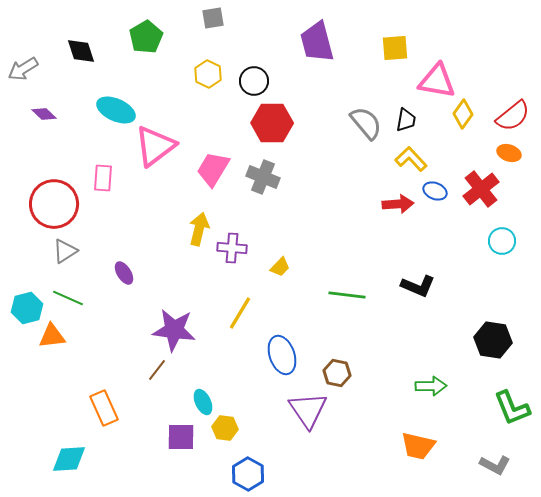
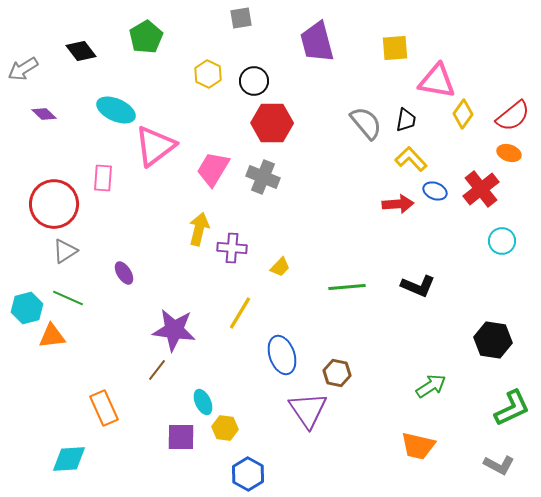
gray square at (213, 18): moved 28 px right
black diamond at (81, 51): rotated 20 degrees counterclockwise
green line at (347, 295): moved 8 px up; rotated 12 degrees counterclockwise
green arrow at (431, 386): rotated 32 degrees counterclockwise
green L-shape at (512, 408): rotated 93 degrees counterclockwise
gray L-shape at (495, 465): moved 4 px right
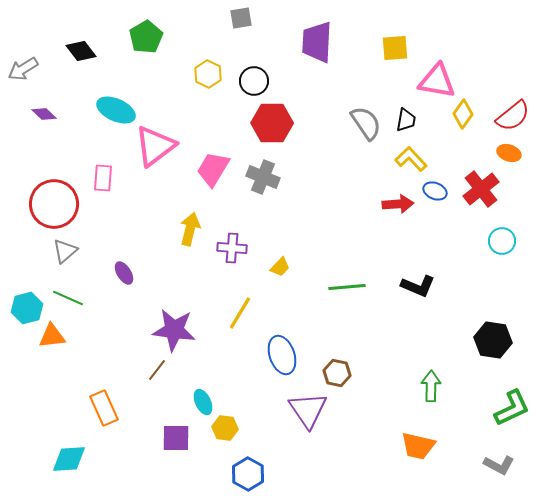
purple trapezoid at (317, 42): rotated 18 degrees clockwise
gray semicircle at (366, 123): rotated 6 degrees clockwise
yellow arrow at (199, 229): moved 9 px left
gray triangle at (65, 251): rotated 8 degrees counterclockwise
green arrow at (431, 386): rotated 56 degrees counterclockwise
purple square at (181, 437): moved 5 px left, 1 px down
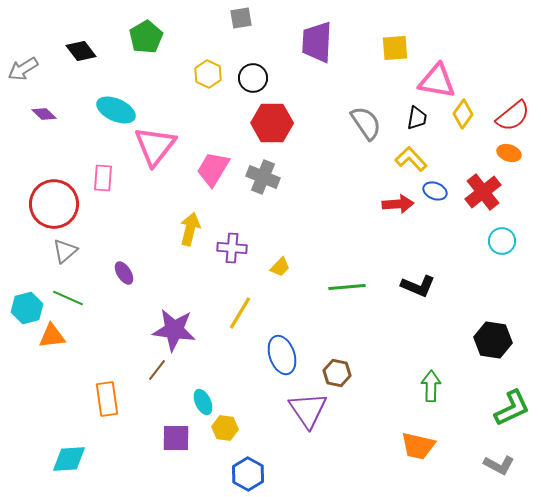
black circle at (254, 81): moved 1 px left, 3 px up
black trapezoid at (406, 120): moved 11 px right, 2 px up
pink triangle at (155, 146): rotated 15 degrees counterclockwise
red cross at (481, 189): moved 2 px right, 3 px down
orange rectangle at (104, 408): moved 3 px right, 9 px up; rotated 16 degrees clockwise
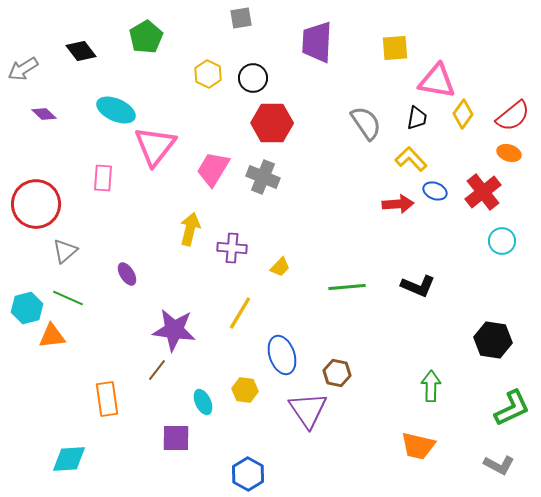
red circle at (54, 204): moved 18 px left
purple ellipse at (124, 273): moved 3 px right, 1 px down
yellow hexagon at (225, 428): moved 20 px right, 38 px up
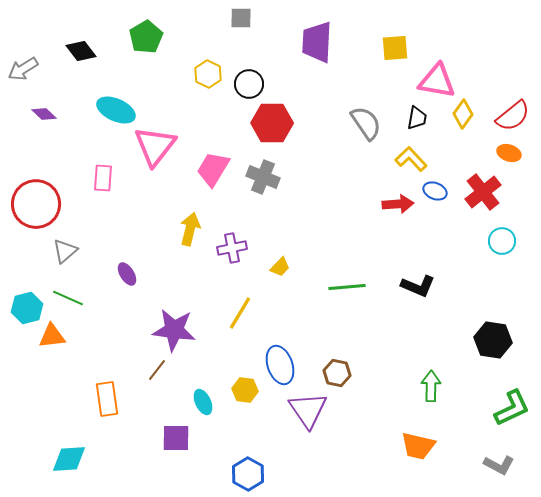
gray square at (241, 18): rotated 10 degrees clockwise
black circle at (253, 78): moved 4 px left, 6 px down
purple cross at (232, 248): rotated 16 degrees counterclockwise
blue ellipse at (282, 355): moved 2 px left, 10 px down
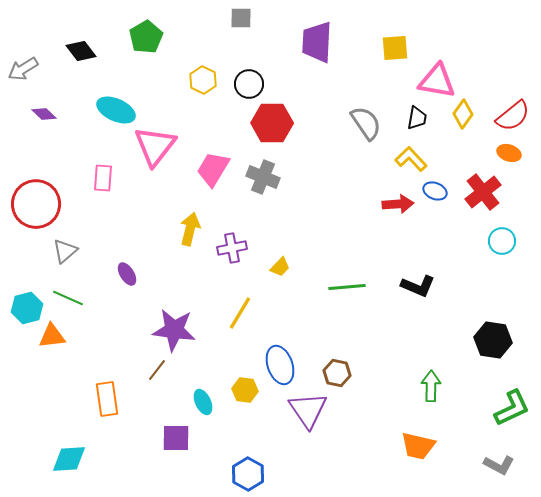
yellow hexagon at (208, 74): moved 5 px left, 6 px down
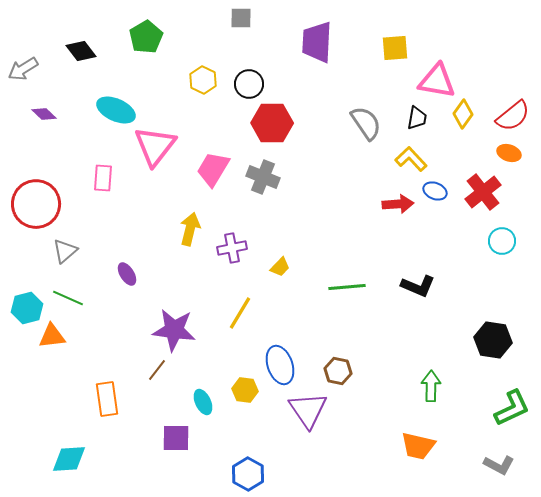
brown hexagon at (337, 373): moved 1 px right, 2 px up
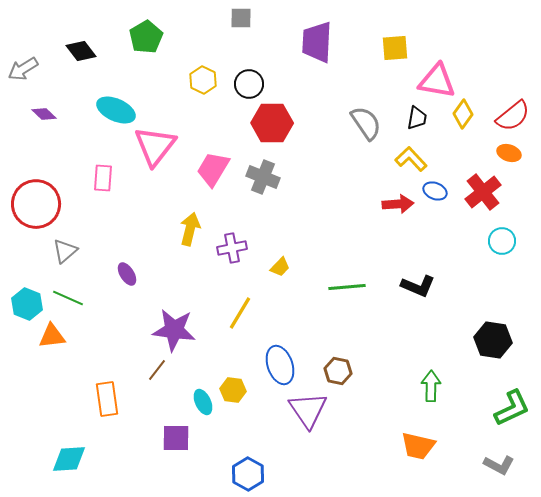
cyan hexagon at (27, 308): moved 4 px up; rotated 24 degrees counterclockwise
yellow hexagon at (245, 390): moved 12 px left
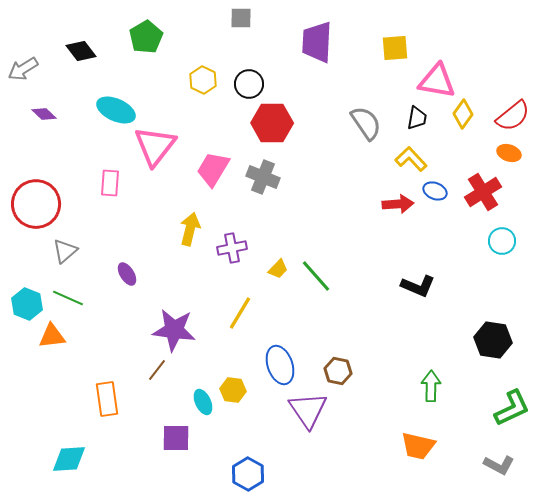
pink rectangle at (103, 178): moved 7 px right, 5 px down
red cross at (483, 192): rotated 6 degrees clockwise
yellow trapezoid at (280, 267): moved 2 px left, 2 px down
green line at (347, 287): moved 31 px left, 11 px up; rotated 54 degrees clockwise
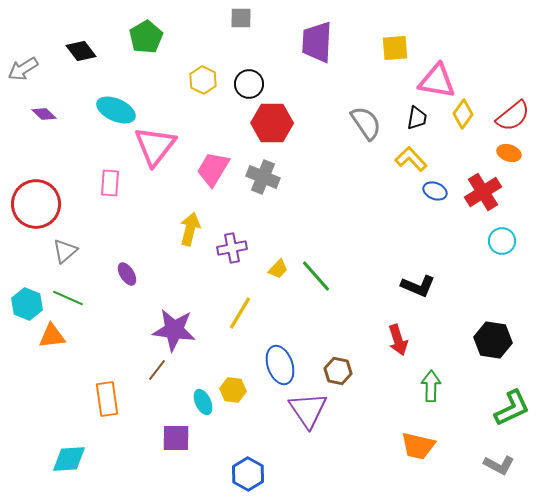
red arrow at (398, 204): moved 136 px down; rotated 76 degrees clockwise
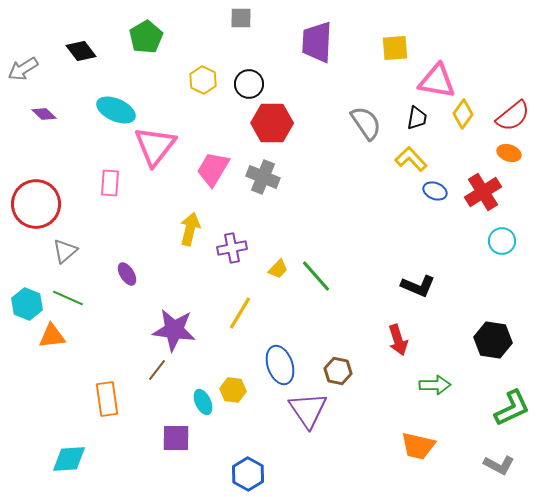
green arrow at (431, 386): moved 4 px right, 1 px up; rotated 88 degrees clockwise
